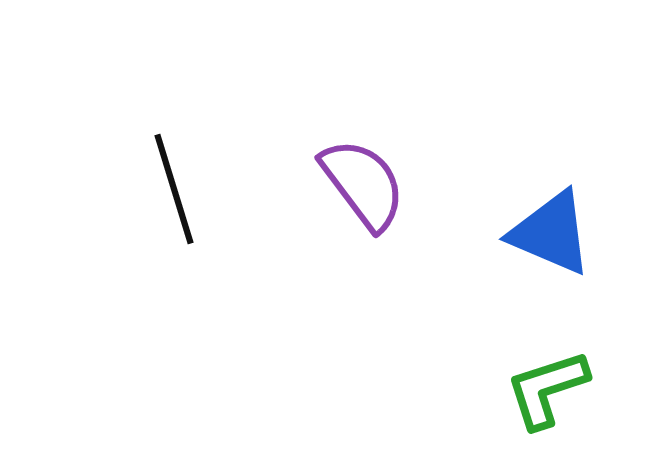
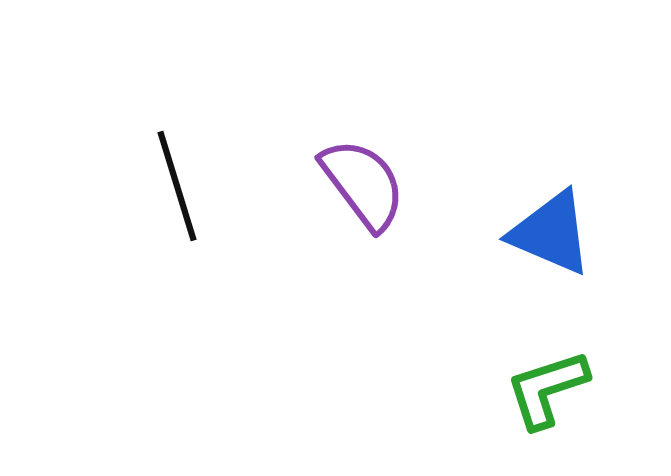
black line: moved 3 px right, 3 px up
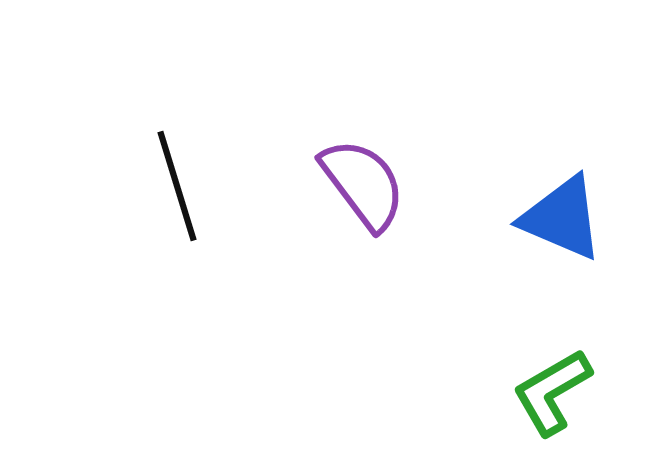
blue triangle: moved 11 px right, 15 px up
green L-shape: moved 5 px right, 3 px down; rotated 12 degrees counterclockwise
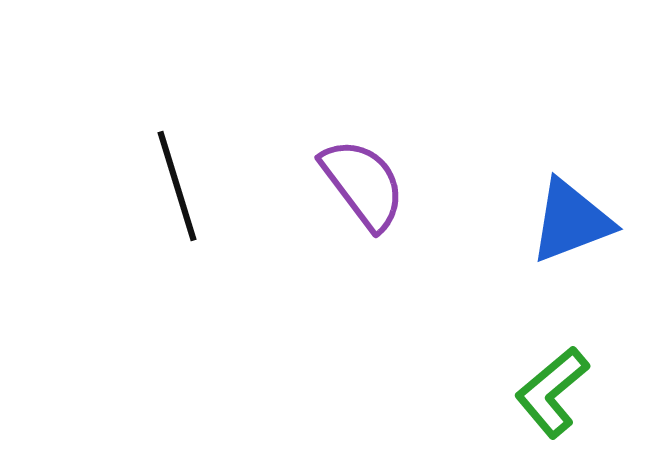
blue triangle: moved 9 px right, 3 px down; rotated 44 degrees counterclockwise
green L-shape: rotated 10 degrees counterclockwise
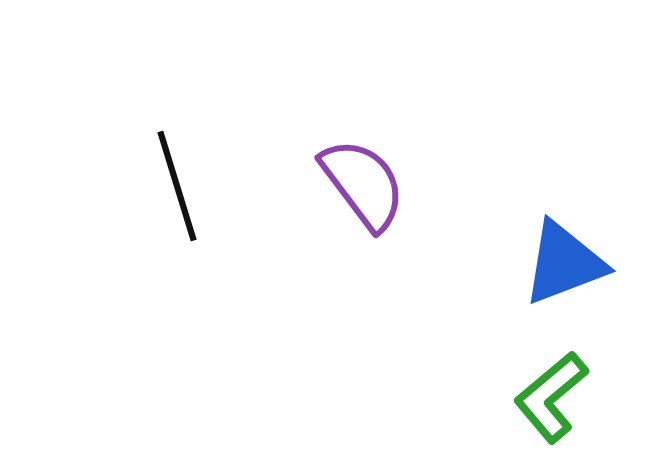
blue triangle: moved 7 px left, 42 px down
green L-shape: moved 1 px left, 5 px down
